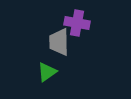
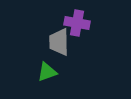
green triangle: rotated 15 degrees clockwise
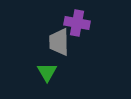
green triangle: rotated 40 degrees counterclockwise
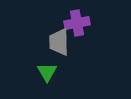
purple cross: rotated 20 degrees counterclockwise
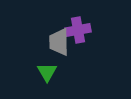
purple cross: moved 1 px right, 7 px down
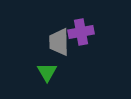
purple cross: moved 3 px right, 2 px down
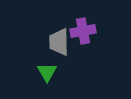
purple cross: moved 2 px right, 1 px up
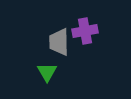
purple cross: moved 2 px right
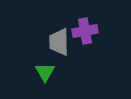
green triangle: moved 2 px left
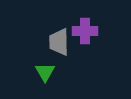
purple cross: rotated 10 degrees clockwise
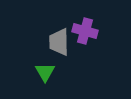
purple cross: rotated 15 degrees clockwise
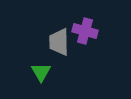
green triangle: moved 4 px left
